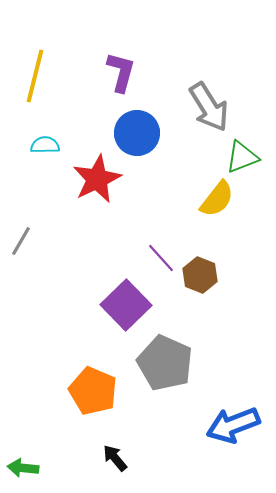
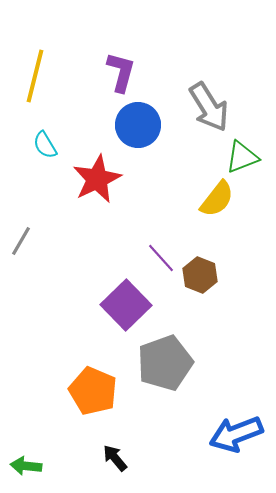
blue circle: moved 1 px right, 8 px up
cyan semicircle: rotated 120 degrees counterclockwise
gray pentagon: rotated 28 degrees clockwise
blue arrow: moved 3 px right, 9 px down
green arrow: moved 3 px right, 2 px up
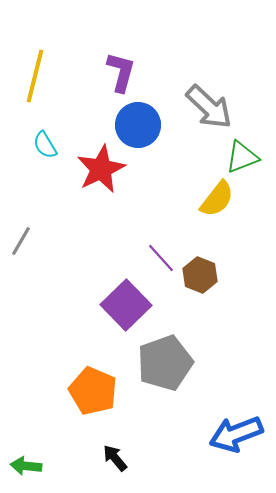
gray arrow: rotated 15 degrees counterclockwise
red star: moved 4 px right, 10 px up
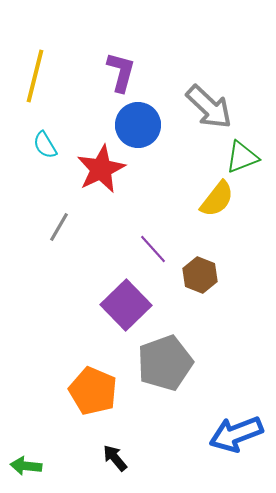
gray line: moved 38 px right, 14 px up
purple line: moved 8 px left, 9 px up
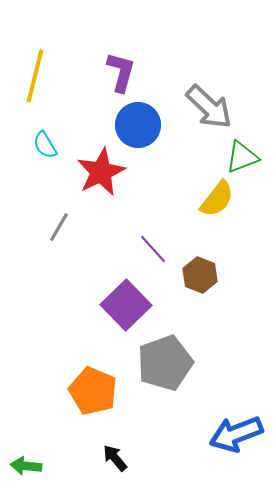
red star: moved 3 px down
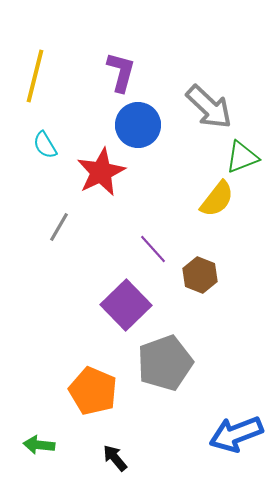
green arrow: moved 13 px right, 21 px up
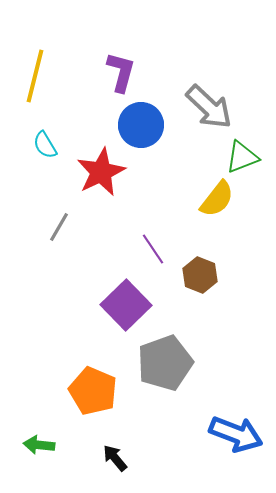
blue circle: moved 3 px right
purple line: rotated 8 degrees clockwise
blue arrow: rotated 138 degrees counterclockwise
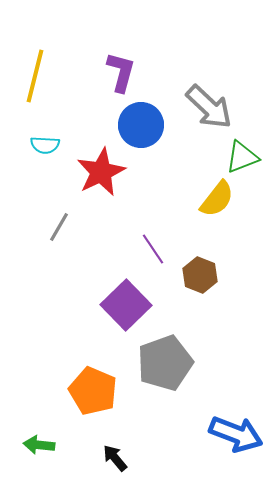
cyan semicircle: rotated 56 degrees counterclockwise
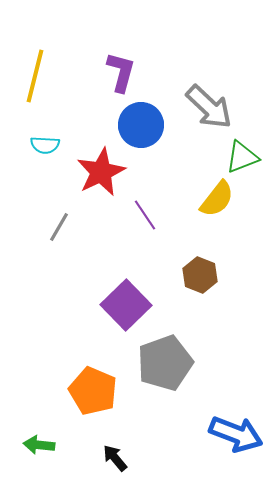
purple line: moved 8 px left, 34 px up
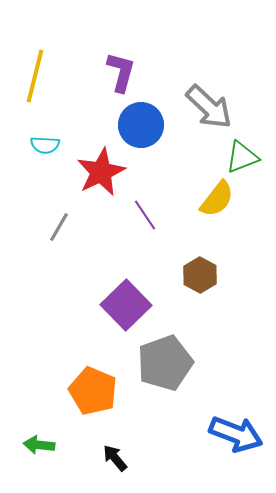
brown hexagon: rotated 8 degrees clockwise
